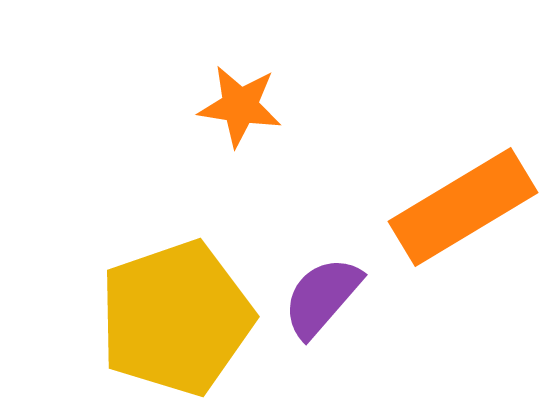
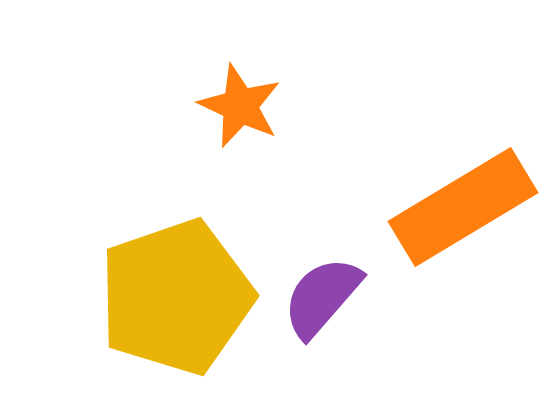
orange star: rotated 16 degrees clockwise
yellow pentagon: moved 21 px up
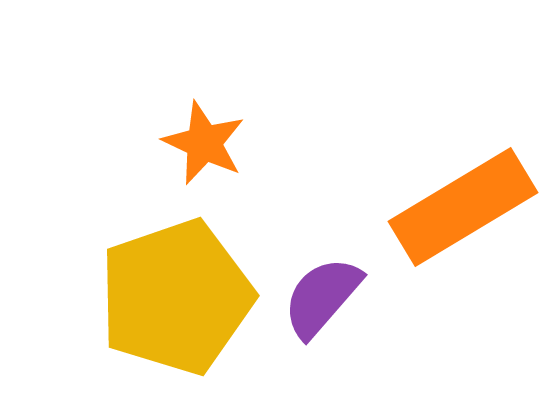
orange star: moved 36 px left, 37 px down
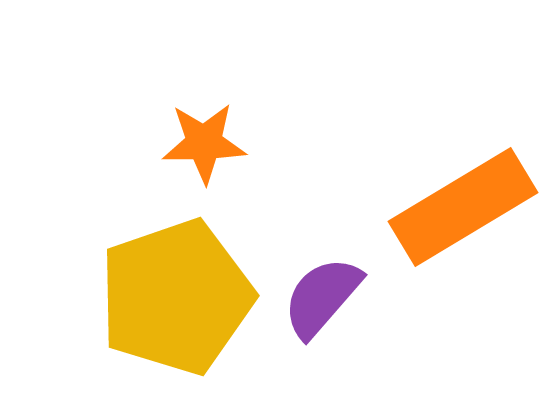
orange star: rotated 26 degrees counterclockwise
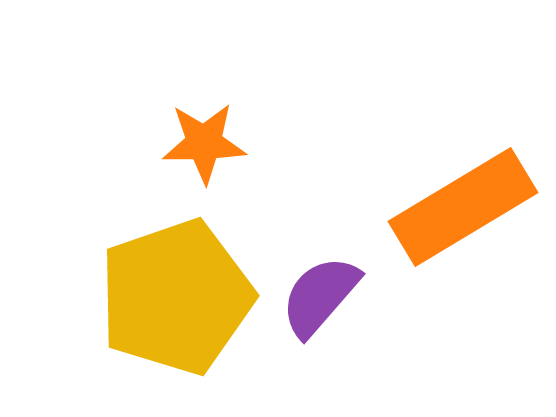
purple semicircle: moved 2 px left, 1 px up
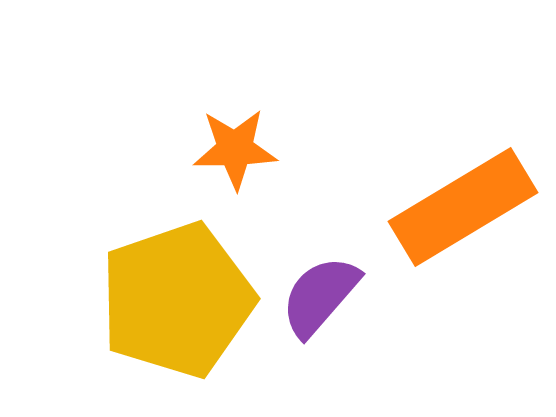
orange star: moved 31 px right, 6 px down
yellow pentagon: moved 1 px right, 3 px down
